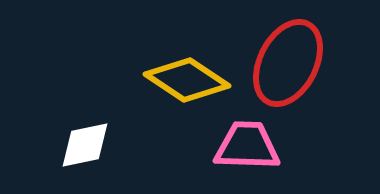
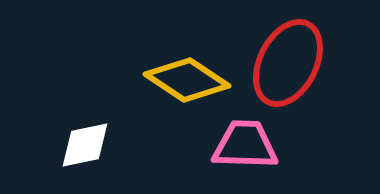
pink trapezoid: moved 2 px left, 1 px up
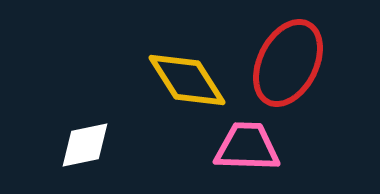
yellow diamond: rotated 24 degrees clockwise
pink trapezoid: moved 2 px right, 2 px down
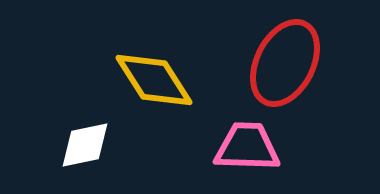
red ellipse: moved 3 px left
yellow diamond: moved 33 px left
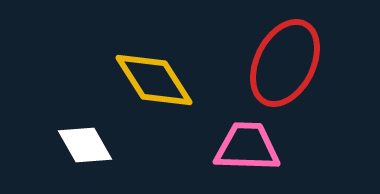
white diamond: rotated 72 degrees clockwise
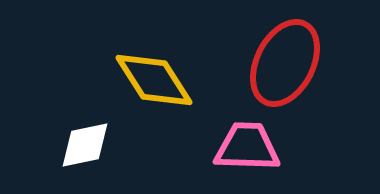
white diamond: rotated 72 degrees counterclockwise
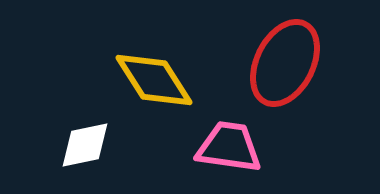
pink trapezoid: moved 18 px left; rotated 6 degrees clockwise
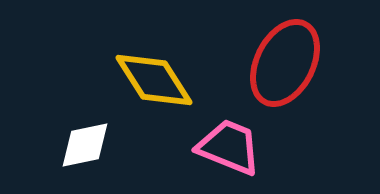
pink trapezoid: rotated 14 degrees clockwise
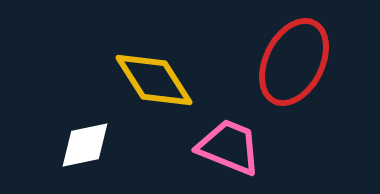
red ellipse: moved 9 px right, 1 px up
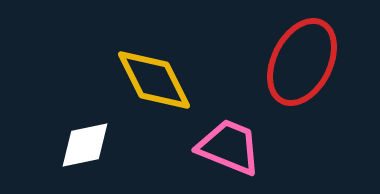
red ellipse: moved 8 px right
yellow diamond: rotated 6 degrees clockwise
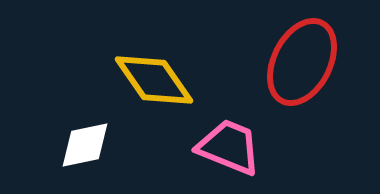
yellow diamond: rotated 8 degrees counterclockwise
